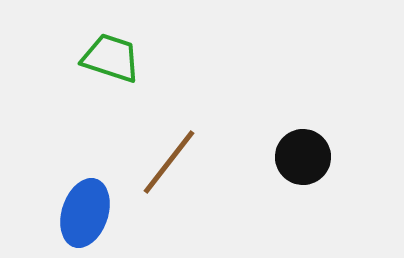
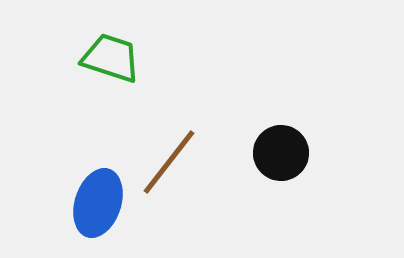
black circle: moved 22 px left, 4 px up
blue ellipse: moved 13 px right, 10 px up
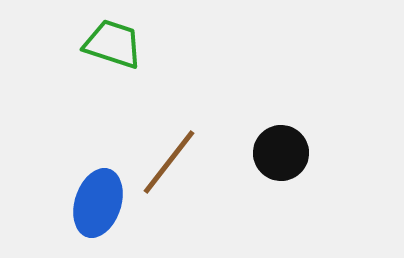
green trapezoid: moved 2 px right, 14 px up
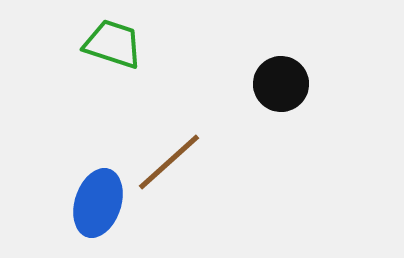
black circle: moved 69 px up
brown line: rotated 10 degrees clockwise
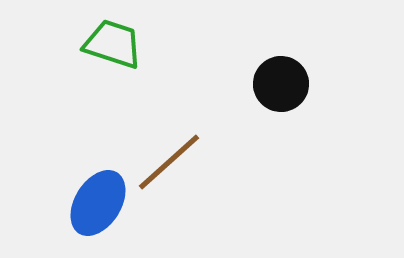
blue ellipse: rotated 14 degrees clockwise
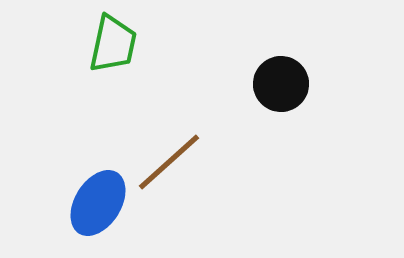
green trapezoid: rotated 84 degrees clockwise
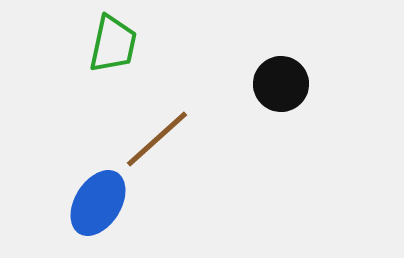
brown line: moved 12 px left, 23 px up
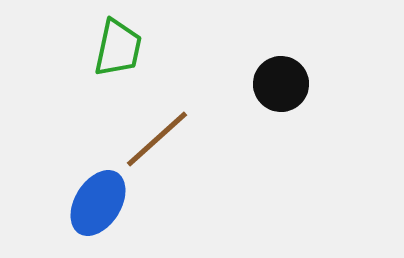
green trapezoid: moved 5 px right, 4 px down
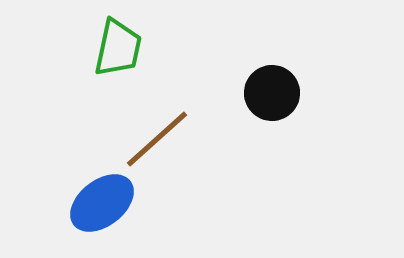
black circle: moved 9 px left, 9 px down
blue ellipse: moved 4 px right; rotated 20 degrees clockwise
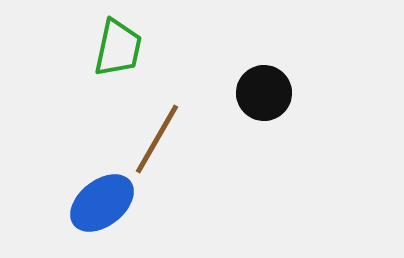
black circle: moved 8 px left
brown line: rotated 18 degrees counterclockwise
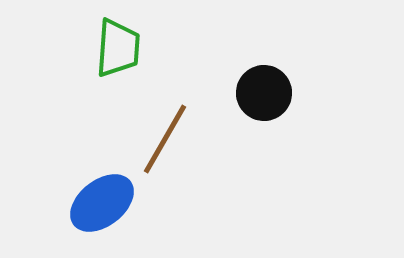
green trapezoid: rotated 8 degrees counterclockwise
brown line: moved 8 px right
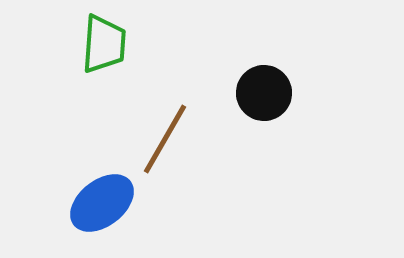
green trapezoid: moved 14 px left, 4 px up
